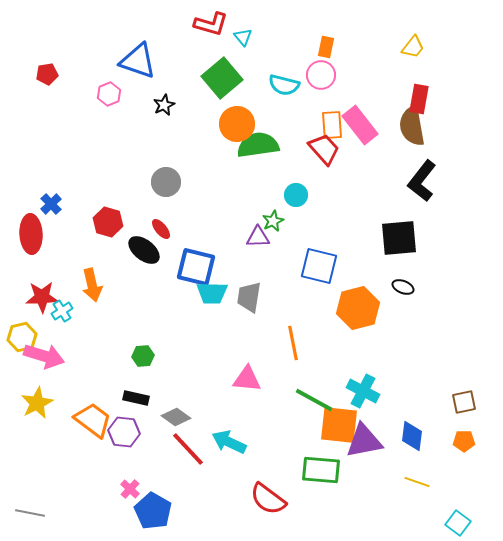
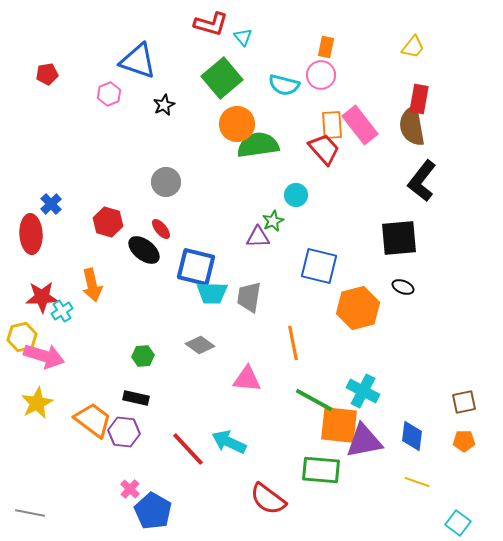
gray diamond at (176, 417): moved 24 px right, 72 px up
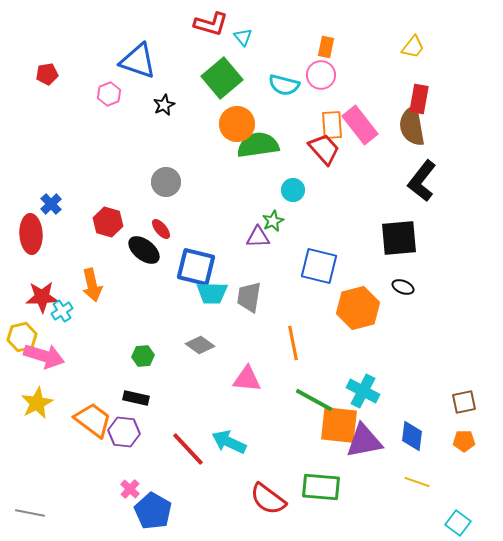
cyan circle at (296, 195): moved 3 px left, 5 px up
green rectangle at (321, 470): moved 17 px down
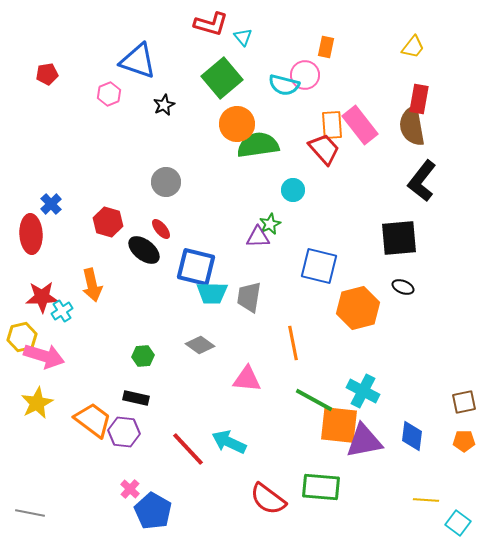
pink circle at (321, 75): moved 16 px left
green star at (273, 221): moved 3 px left, 3 px down
yellow line at (417, 482): moved 9 px right, 18 px down; rotated 15 degrees counterclockwise
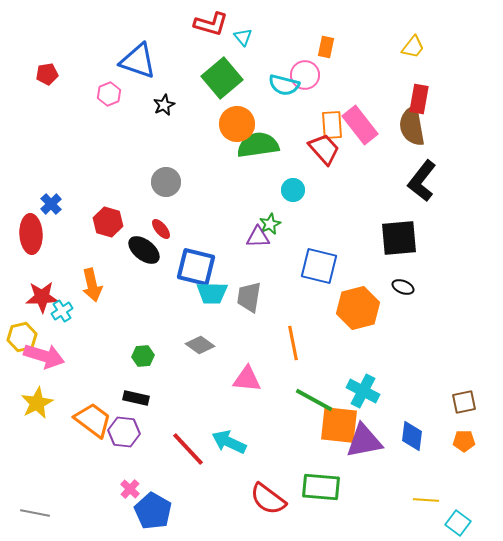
gray line at (30, 513): moved 5 px right
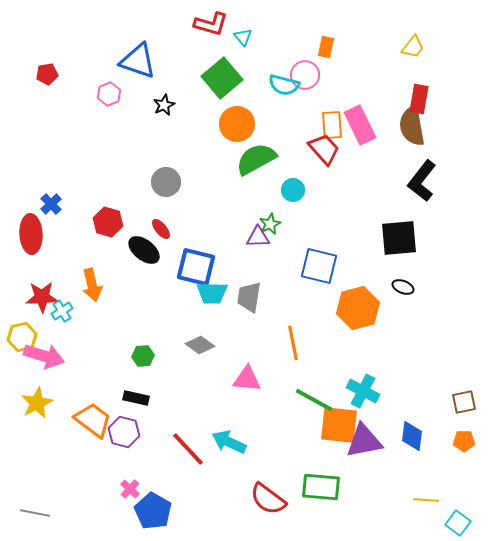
pink rectangle at (360, 125): rotated 12 degrees clockwise
green semicircle at (258, 145): moved 2 px left, 14 px down; rotated 21 degrees counterclockwise
purple hexagon at (124, 432): rotated 8 degrees clockwise
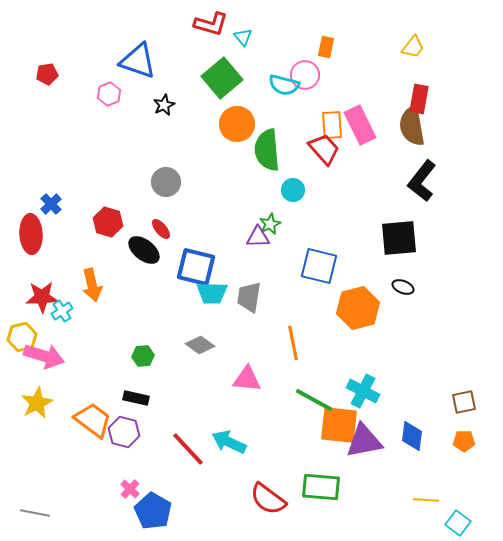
green semicircle at (256, 159): moved 11 px right, 9 px up; rotated 66 degrees counterclockwise
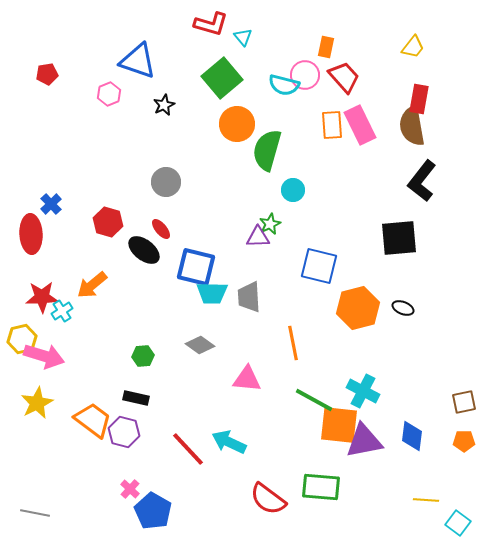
red trapezoid at (324, 149): moved 20 px right, 72 px up
green semicircle at (267, 150): rotated 21 degrees clockwise
orange arrow at (92, 285): rotated 64 degrees clockwise
black ellipse at (403, 287): moved 21 px down
gray trapezoid at (249, 297): rotated 12 degrees counterclockwise
yellow hexagon at (22, 337): moved 2 px down
